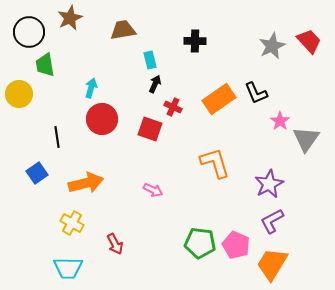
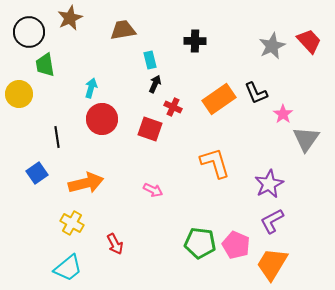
pink star: moved 3 px right, 7 px up
cyan trapezoid: rotated 40 degrees counterclockwise
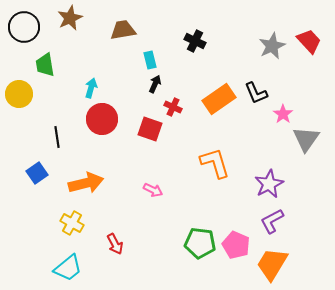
black circle: moved 5 px left, 5 px up
black cross: rotated 25 degrees clockwise
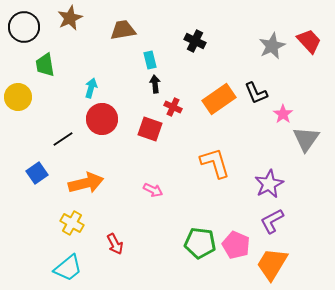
black arrow: rotated 30 degrees counterclockwise
yellow circle: moved 1 px left, 3 px down
black line: moved 6 px right, 2 px down; rotated 65 degrees clockwise
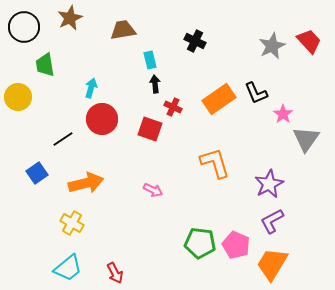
red arrow: moved 29 px down
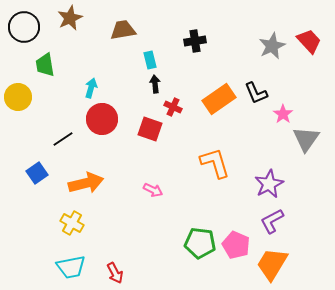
black cross: rotated 35 degrees counterclockwise
cyan trapezoid: moved 3 px right, 1 px up; rotated 28 degrees clockwise
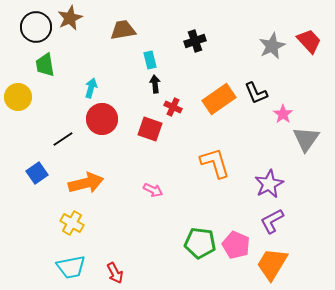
black circle: moved 12 px right
black cross: rotated 10 degrees counterclockwise
